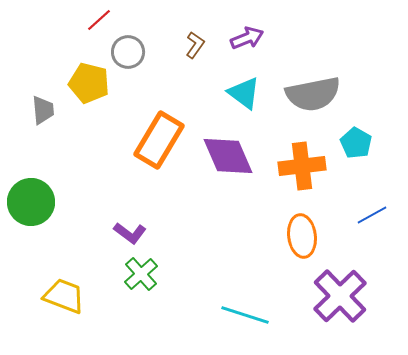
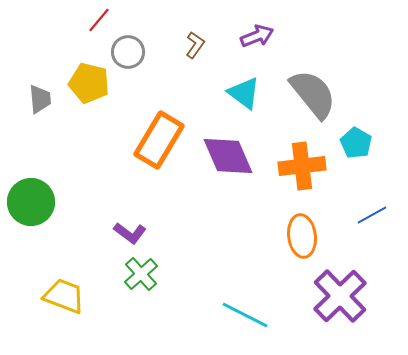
red line: rotated 8 degrees counterclockwise
purple arrow: moved 10 px right, 2 px up
gray semicircle: rotated 118 degrees counterclockwise
gray trapezoid: moved 3 px left, 11 px up
cyan line: rotated 9 degrees clockwise
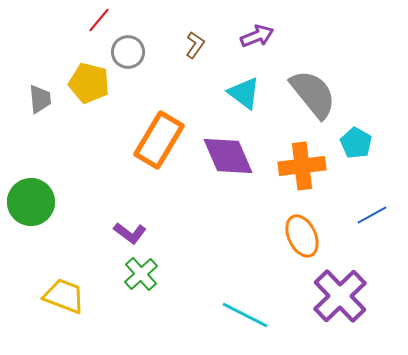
orange ellipse: rotated 18 degrees counterclockwise
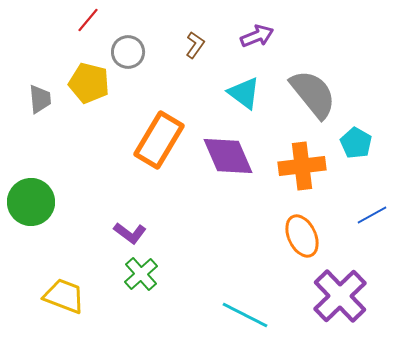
red line: moved 11 px left
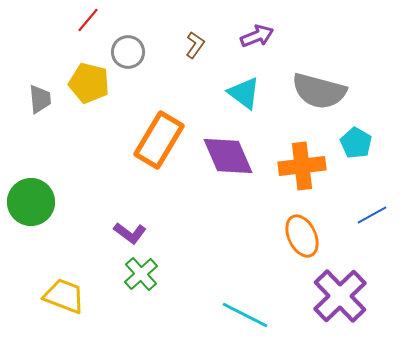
gray semicircle: moved 6 px right, 3 px up; rotated 144 degrees clockwise
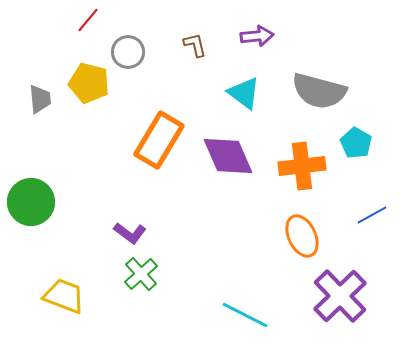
purple arrow: rotated 16 degrees clockwise
brown L-shape: rotated 48 degrees counterclockwise
